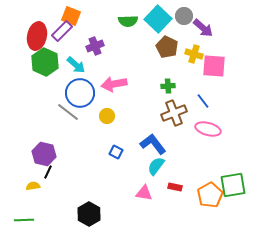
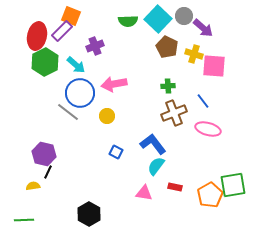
green hexagon: rotated 8 degrees clockwise
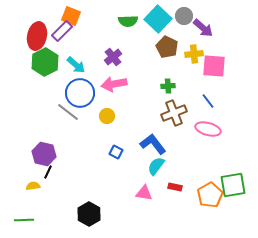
purple cross: moved 18 px right, 11 px down; rotated 18 degrees counterclockwise
yellow cross: rotated 24 degrees counterclockwise
blue line: moved 5 px right
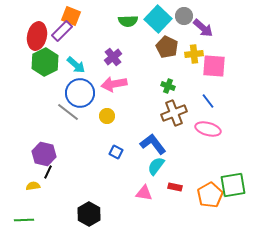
green cross: rotated 24 degrees clockwise
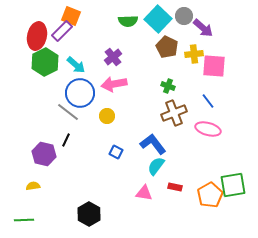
black line: moved 18 px right, 32 px up
